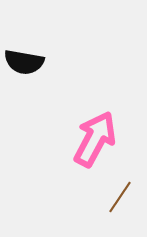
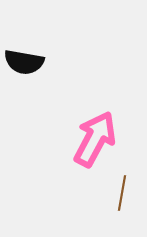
brown line: moved 2 px right, 4 px up; rotated 24 degrees counterclockwise
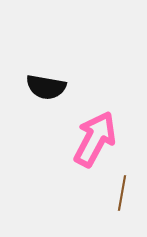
black semicircle: moved 22 px right, 25 px down
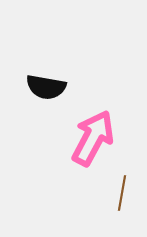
pink arrow: moved 2 px left, 1 px up
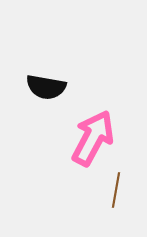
brown line: moved 6 px left, 3 px up
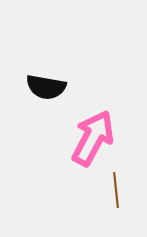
brown line: rotated 16 degrees counterclockwise
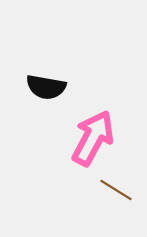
brown line: rotated 52 degrees counterclockwise
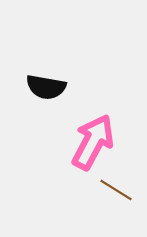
pink arrow: moved 4 px down
